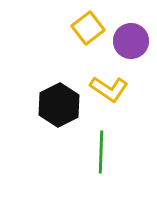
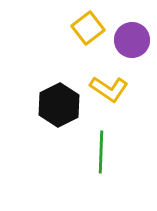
purple circle: moved 1 px right, 1 px up
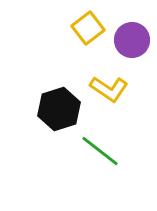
black hexagon: moved 4 px down; rotated 9 degrees clockwise
green line: moved 1 px left, 1 px up; rotated 54 degrees counterclockwise
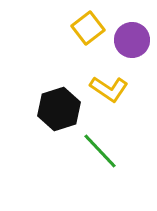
green line: rotated 9 degrees clockwise
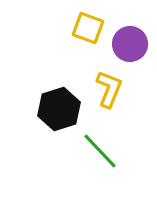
yellow square: rotated 32 degrees counterclockwise
purple circle: moved 2 px left, 4 px down
yellow L-shape: rotated 102 degrees counterclockwise
